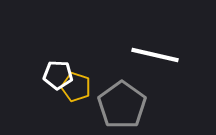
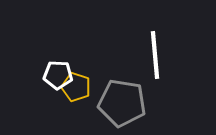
white line: rotated 72 degrees clockwise
gray pentagon: moved 2 px up; rotated 27 degrees counterclockwise
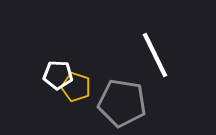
white line: rotated 21 degrees counterclockwise
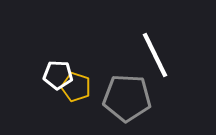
gray pentagon: moved 5 px right, 5 px up; rotated 6 degrees counterclockwise
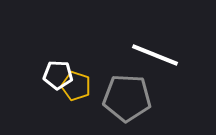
white line: rotated 42 degrees counterclockwise
yellow pentagon: moved 1 px up
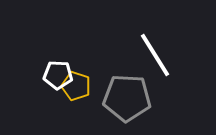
white line: rotated 36 degrees clockwise
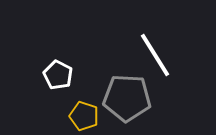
white pentagon: rotated 24 degrees clockwise
yellow pentagon: moved 8 px right, 30 px down
